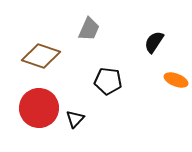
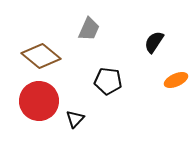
brown diamond: rotated 21 degrees clockwise
orange ellipse: rotated 45 degrees counterclockwise
red circle: moved 7 px up
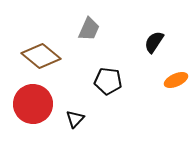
red circle: moved 6 px left, 3 px down
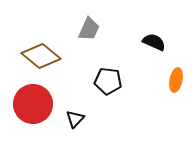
black semicircle: rotated 80 degrees clockwise
orange ellipse: rotated 55 degrees counterclockwise
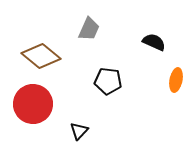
black triangle: moved 4 px right, 12 px down
